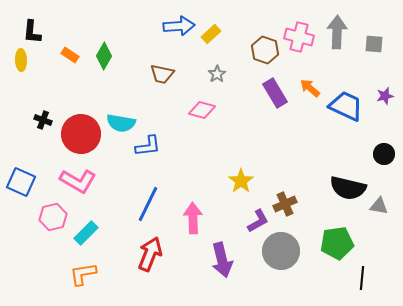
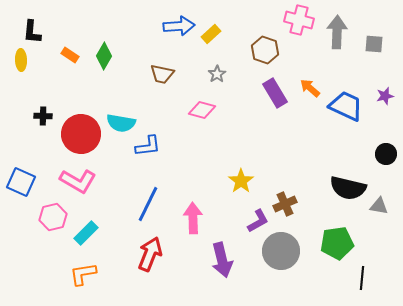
pink cross: moved 17 px up
black cross: moved 4 px up; rotated 18 degrees counterclockwise
black circle: moved 2 px right
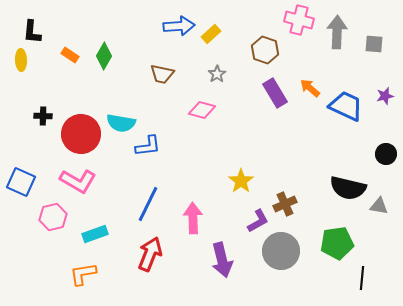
cyan rectangle: moved 9 px right, 1 px down; rotated 25 degrees clockwise
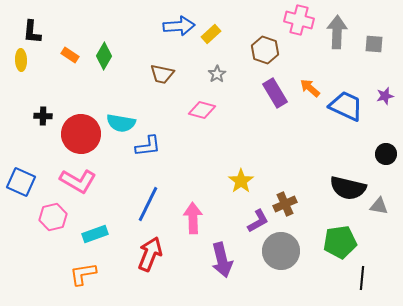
green pentagon: moved 3 px right, 1 px up
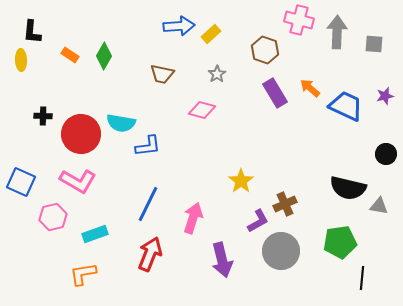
pink arrow: rotated 20 degrees clockwise
